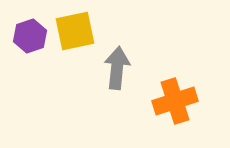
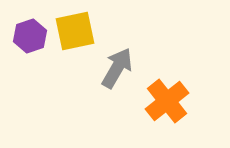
gray arrow: rotated 24 degrees clockwise
orange cross: moved 8 px left; rotated 21 degrees counterclockwise
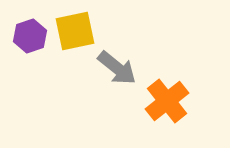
gray arrow: rotated 99 degrees clockwise
